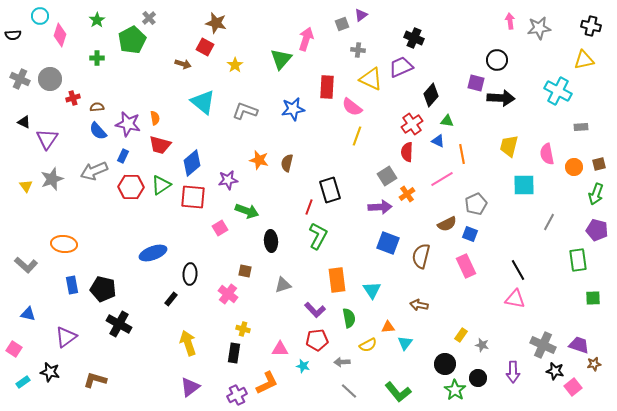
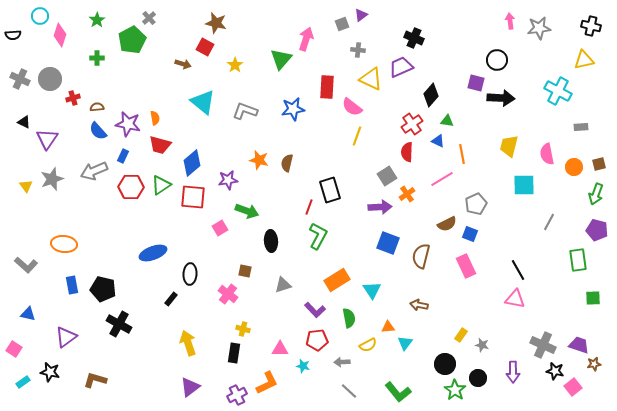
orange rectangle at (337, 280): rotated 65 degrees clockwise
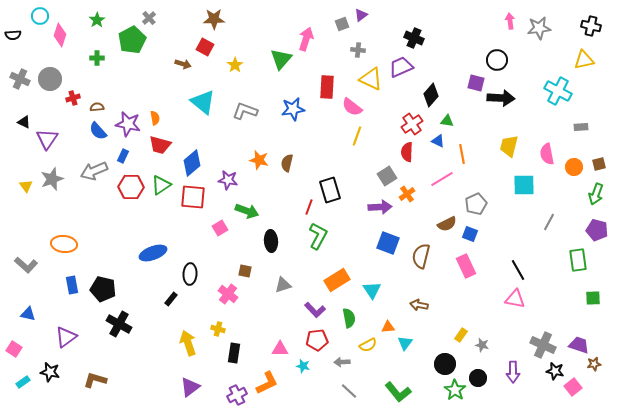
brown star at (216, 23): moved 2 px left, 4 px up; rotated 15 degrees counterclockwise
purple star at (228, 180): rotated 18 degrees clockwise
yellow cross at (243, 329): moved 25 px left
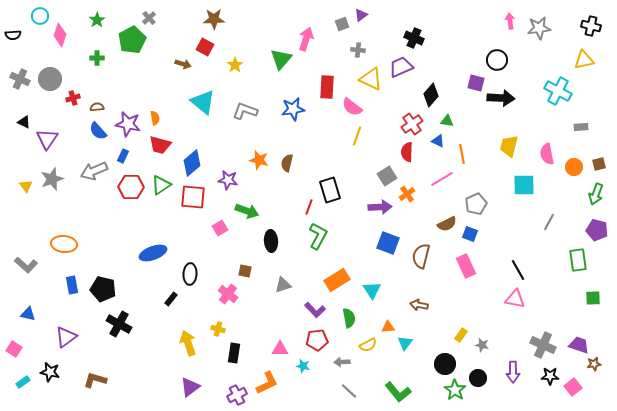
black star at (555, 371): moved 5 px left, 5 px down; rotated 12 degrees counterclockwise
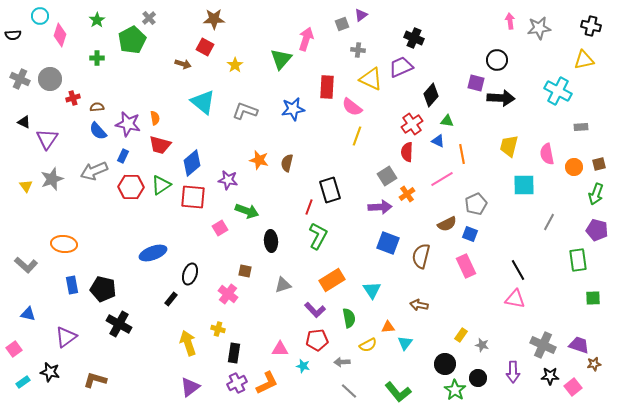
black ellipse at (190, 274): rotated 15 degrees clockwise
orange rectangle at (337, 280): moved 5 px left
pink square at (14, 349): rotated 21 degrees clockwise
purple cross at (237, 395): moved 12 px up
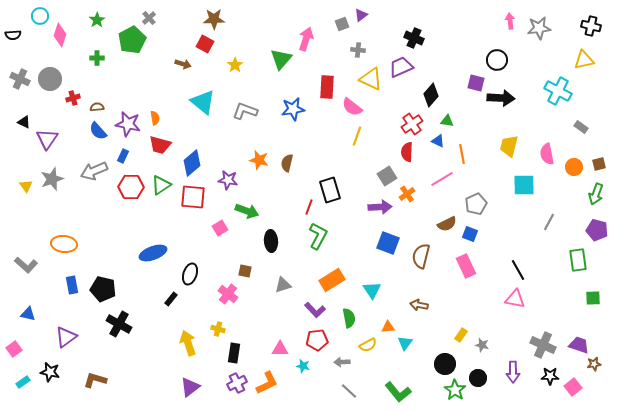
red square at (205, 47): moved 3 px up
gray rectangle at (581, 127): rotated 40 degrees clockwise
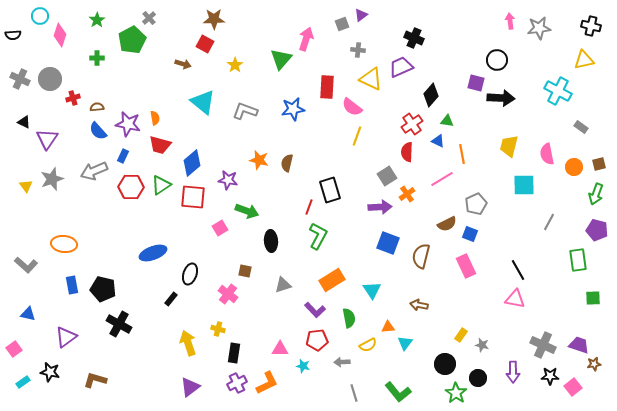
green star at (455, 390): moved 1 px right, 3 px down
gray line at (349, 391): moved 5 px right, 2 px down; rotated 30 degrees clockwise
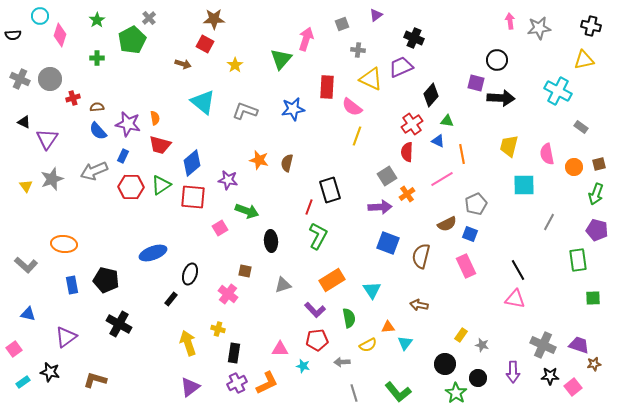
purple triangle at (361, 15): moved 15 px right
black pentagon at (103, 289): moved 3 px right, 9 px up
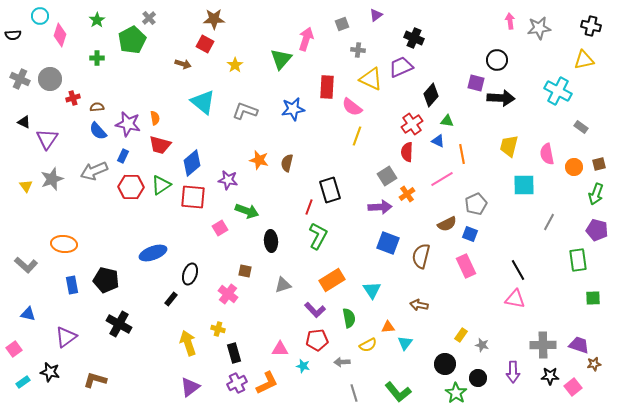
gray cross at (543, 345): rotated 25 degrees counterclockwise
black rectangle at (234, 353): rotated 24 degrees counterclockwise
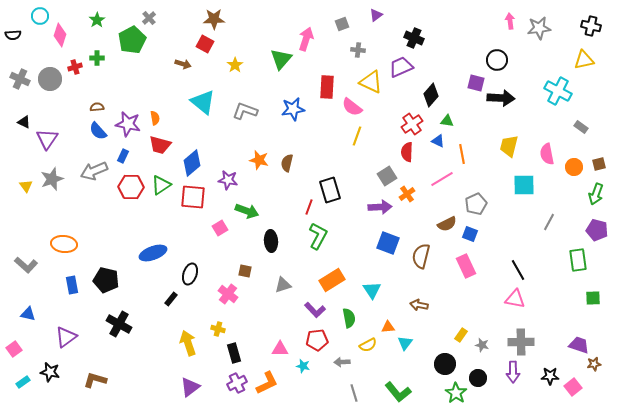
yellow triangle at (371, 79): moved 3 px down
red cross at (73, 98): moved 2 px right, 31 px up
gray cross at (543, 345): moved 22 px left, 3 px up
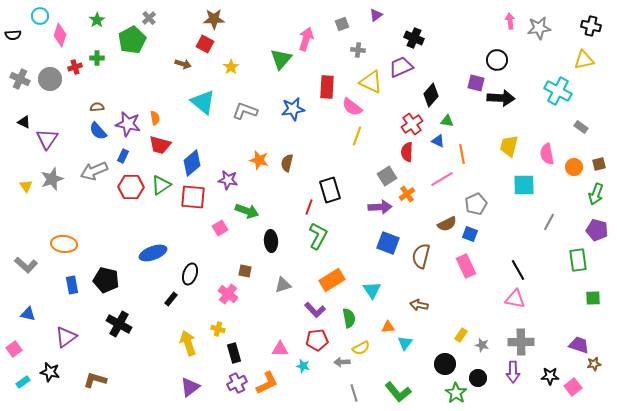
yellow star at (235, 65): moved 4 px left, 2 px down
yellow semicircle at (368, 345): moved 7 px left, 3 px down
